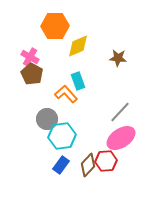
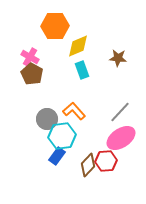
cyan rectangle: moved 4 px right, 11 px up
orange L-shape: moved 8 px right, 17 px down
blue rectangle: moved 4 px left, 9 px up
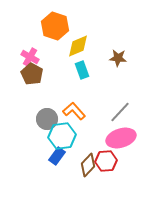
orange hexagon: rotated 20 degrees clockwise
pink ellipse: rotated 16 degrees clockwise
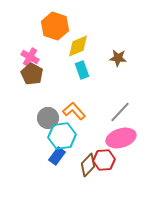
gray circle: moved 1 px right, 1 px up
red hexagon: moved 2 px left, 1 px up
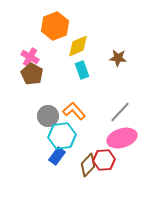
orange hexagon: rotated 20 degrees clockwise
gray circle: moved 2 px up
pink ellipse: moved 1 px right
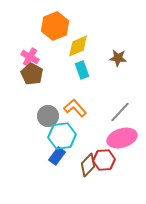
orange L-shape: moved 1 px right, 3 px up
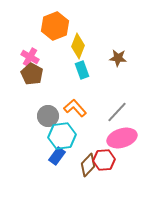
yellow diamond: rotated 45 degrees counterclockwise
gray line: moved 3 px left
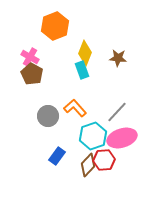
yellow diamond: moved 7 px right, 7 px down
cyan hexagon: moved 31 px right; rotated 12 degrees counterclockwise
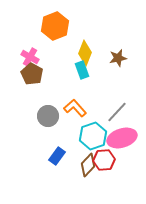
brown star: rotated 18 degrees counterclockwise
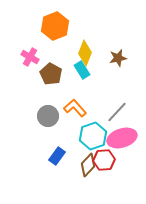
cyan rectangle: rotated 12 degrees counterclockwise
brown pentagon: moved 19 px right
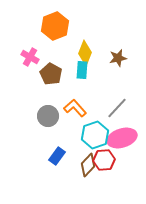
cyan rectangle: rotated 36 degrees clockwise
gray line: moved 4 px up
cyan hexagon: moved 2 px right, 1 px up
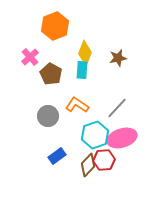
pink cross: rotated 18 degrees clockwise
orange L-shape: moved 2 px right, 3 px up; rotated 15 degrees counterclockwise
blue rectangle: rotated 18 degrees clockwise
